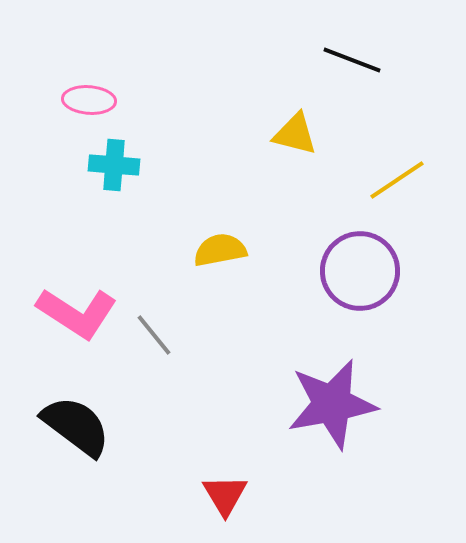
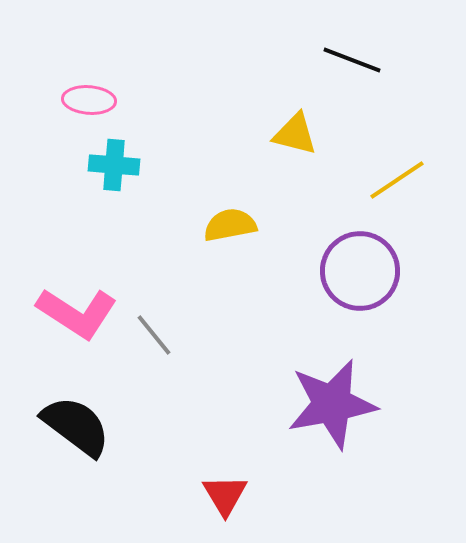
yellow semicircle: moved 10 px right, 25 px up
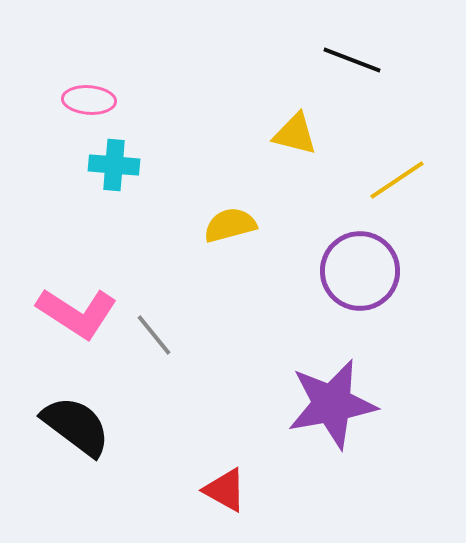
yellow semicircle: rotated 4 degrees counterclockwise
red triangle: moved 5 px up; rotated 30 degrees counterclockwise
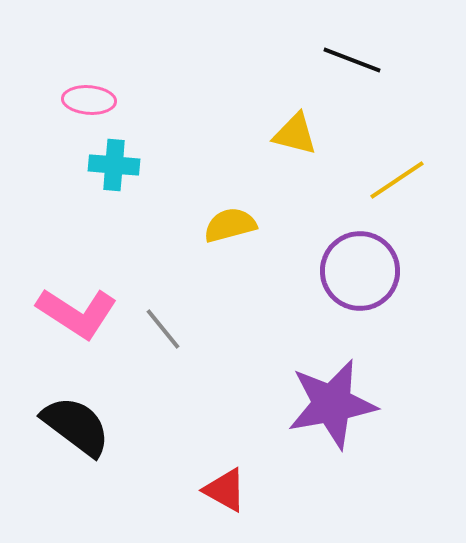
gray line: moved 9 px right, 6 px up
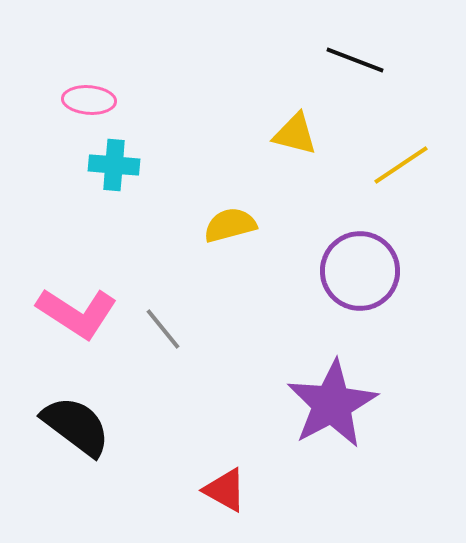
black line: moved 3 px right
yellow line: moved 4 px right, 15 px up
purple star: rotated 18 degrees counterclockwise
